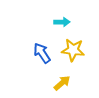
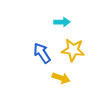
yellow arrow: moved 1 px left, 5 px up; rotated 60 degrees clockwise
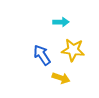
cyan arrow: moved 1 px left
blue arrow: moved 2 px down
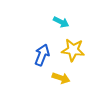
cyan arrow: rotated 28 degrees clockwise
blue arrow: rotated 55 degrees clockwise
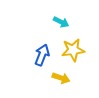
yellow star: rotated 15 degrees counterclockwise
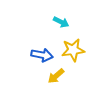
blue arrow: rotated 80 degrees clockwise
yellow arrow: moved 5 px left, 2 px up; rotated 120 degrees clockwise
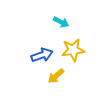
blue arrow: rotated 30 degrees counterclockwise
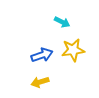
cyan arrow: moved 1 px right
yellow arrow: moved 16 px left, 6 px down; rotated 24 degrees clockwise
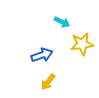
yellow star: moved 9 px right, 6 px up
yellow arrow: moved 8 px right; rotated 36 degrees counterclockwise
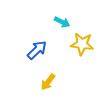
yellow star: rotated 15 degrees clockwise
blue arrow: moved 5 px left, 5 px up; rotated 25 degrees counterclockwise
